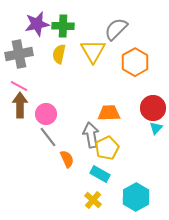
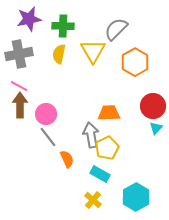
purple star: moved 8 px left, 5 px up
red circle: moved 2 px up
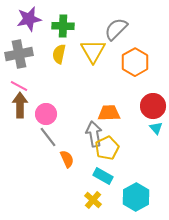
cyan triangle: rotated 24 degrees counterclockwise
gray arrow: moved 3 px right, 1 px up
cyan rectangle: moved 3 px right, 2 px down
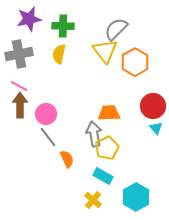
yellow triangle: moved 12 px right; rotated 8 degrees counterclockwise
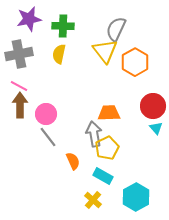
gray semicircle: rotated 20 degrees counterclockwise
orange semicircle: moved 6 px right, 2 px down
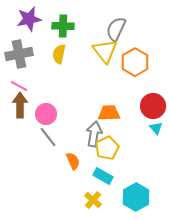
gray arrow: rotated 20 degrees clockwise
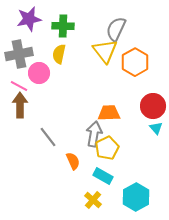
pink circle: moved 7 px left, 41 px up
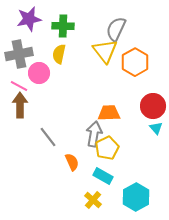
orange semicircle: moved 1 px left, 1 px down
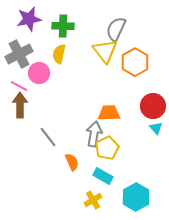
gray cross: rotated 16 degrees counterclockwise
yellow cross: rotated 18 degrees clockwise
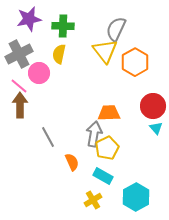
pink line: rotated 12 degrees clockwise
gray line: rotated 10 degrees clockwise
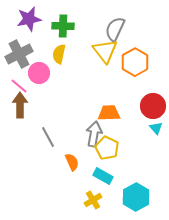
gray semicircle: moved 1 px left
yellow pentagon: rotated 20 degrees counterclockwise
